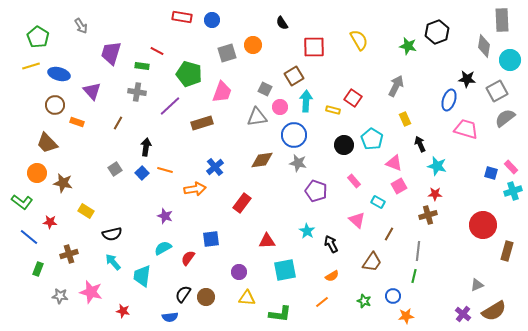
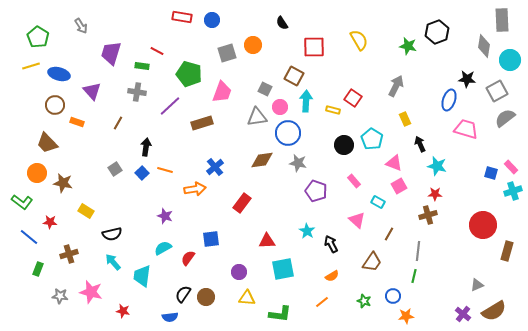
brown square at (294, 76): rotated 30 degrees counterclockwise
blue circle at (294, 135): moved 6 px left, 2 px up
cyan square at (285, 270): moved 2 px left, 1 px up
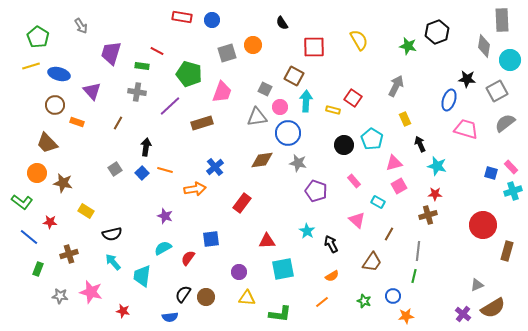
gray semicircle at (505, 118): moved 5 px down
pink triangle at (394, 163): rotated 36 degrees counterclockwise
brown semicircle at (494, 311): moved 1 px left, 3 px up
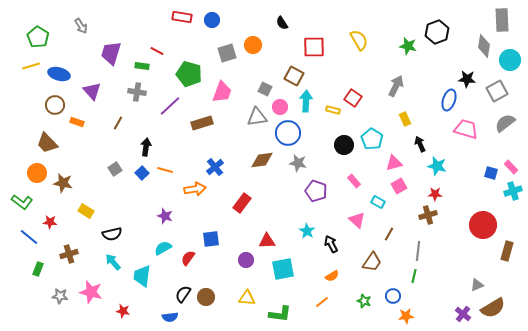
purple circle at (239, 272): moved 7 px right, 12 px up
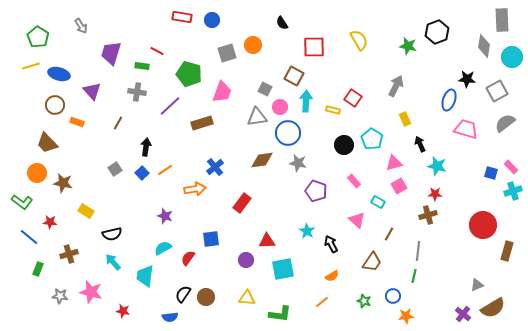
cyan circle at (510, 60): moved 2 px right, 3 px up
orange line at (165, 170): rotated 49 degrees counterclockwise
cyan trapezoid at (142, 276): moved 3 px right
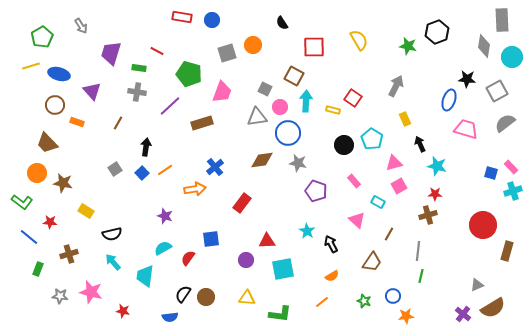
green pentagon at (38, 37): moved 4 px right; rotated 10 degrees clockwise
green rectangle at (142, 66): moved 3 px left, 2 px down
green line at (414, 276): moved 7 px right
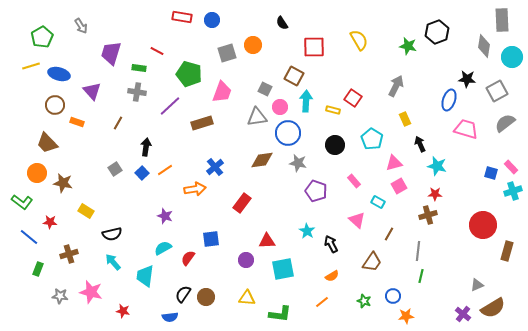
black circle at (344, 145): moved 9 px left
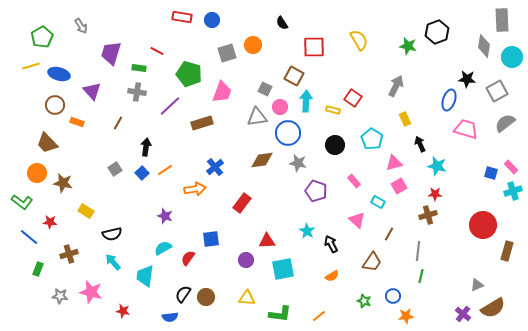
orange line at (322, 302): moved 3 px left, 14 px down
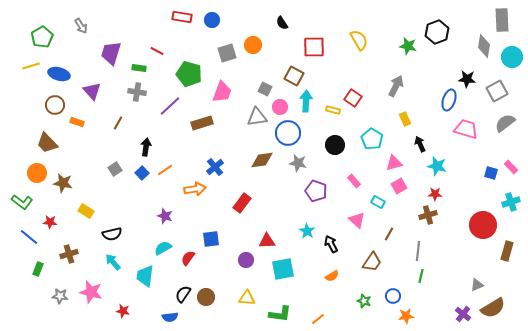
cyan cross at (513, 191): moved 2 px left, 11 px down
orange line at (319, 316): moved 1 px left, 3 px down
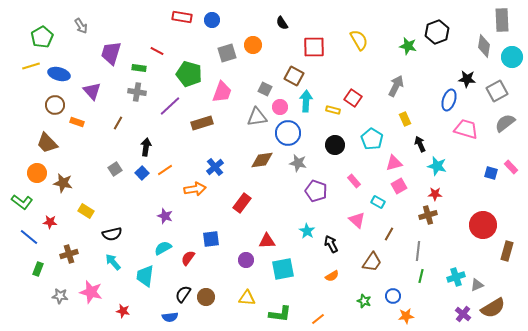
cyan cross at (511, 202): moved 55 px left, 75 px down
